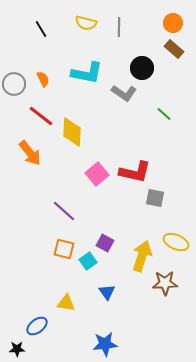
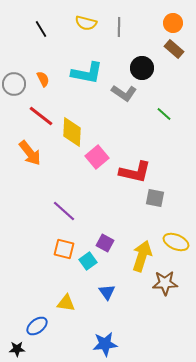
pink square: moved 17 px up
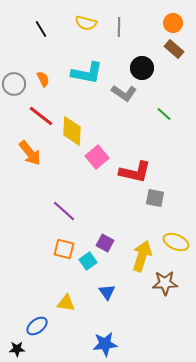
yellow diamond: moved 1 px up
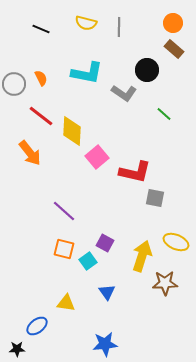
black line: rotated 36 degrees counterclockwise
black circle: moved 5 px right, 2 px down
orange semicircle: moved 2 px left, 1 px up
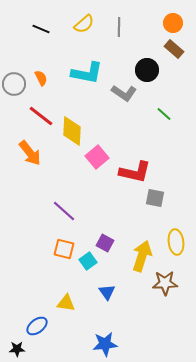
yellow semicircle: moved 2 px left, 1 px down; rotated 55 degrees counterclockwise
yellow ellipse: rotated 60 degrees clockwise
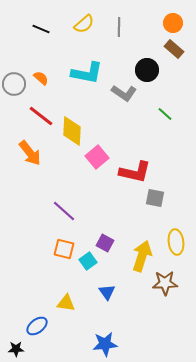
orange semicircle: rotated 21 degrees counterclockwise
green line: moved 1 px right
black star: moved 1 px left
